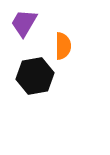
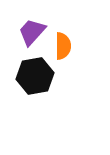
purple trapezoid: moved 8 px right, 9 px down; rotated 12 degrees clockwise
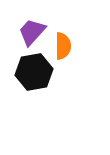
black hexagon: moved 1 px left, 4 px up
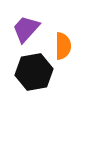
purple trapezoid: moved 6 px left, 3 px up
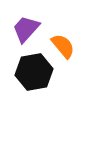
orange semicircle: rotated 40 degrees counterclockwise
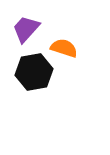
orange semicircle: moved 1 px right, 2 px down; rotated 32 degrees counterclockwise
